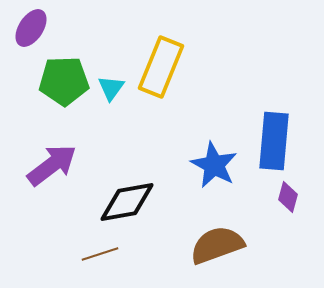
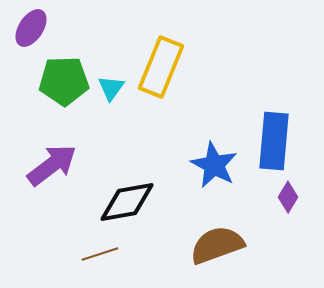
purple diamond: rotated 16 degrees clockwise
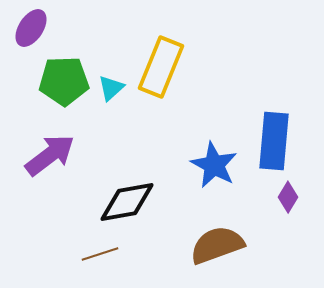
cyan triangle: rotated 12 degrees clockwise
purple arrow: moved 2 px left, 10 px up
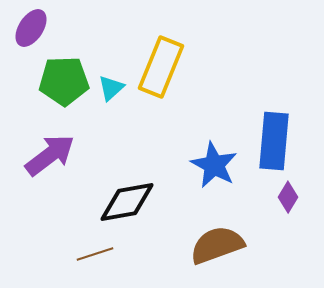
brown line: moved 5 px left
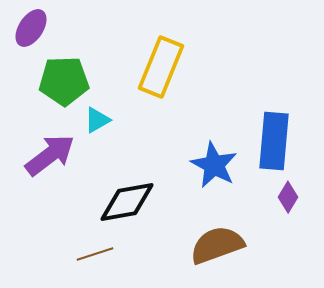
cyan triangle: moved 14 px left, 32 px down; rotated 12 degrees clockwise
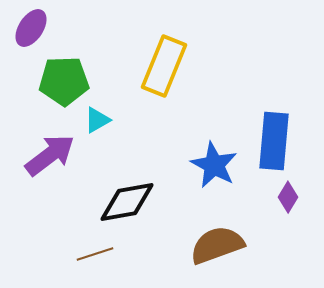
yellow rectangle: moved 3 px right, 1 px up
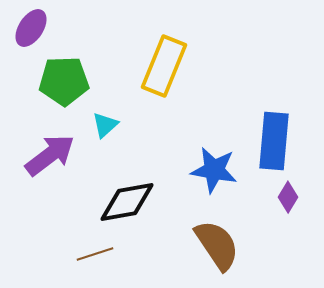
cyan triangle: moved 8 px right, 5 px down; rotated 12 degrees counterclockwise
blue star: moved 5 px down; rotated 18 degrees counterclockwise
brown semicircle: rotated 76 degrees clockwise
